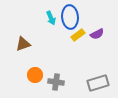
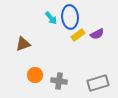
cyan arrow: rotated 16 degrees counterclockwise
gray cross: moved 3 px right, 1 px up
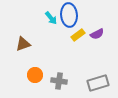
blue ellipse: moved 1 px left, 2 px up
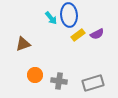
gray rectangle: moved 5 px left
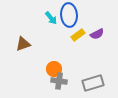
orange circle: moved 19 px right, 6 px up
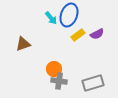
blue ellipse: rotated 25 degrees clockwise
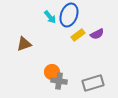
cyan arrow: moved 1 px left, 1 px up
brown triangle: moved 1 px right
orange circle: moved 2 px left, 3 px down
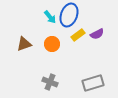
orange circle: moved 28 px up
gray cross: moved 9 px left, 1 px down; rotated 14 degrees clockwise
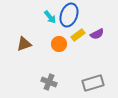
orange circle: moved 7 px right
gray cross: moved 1 px left
